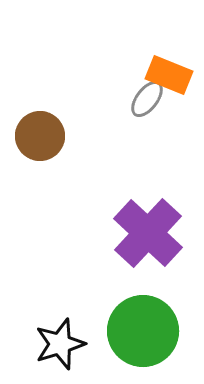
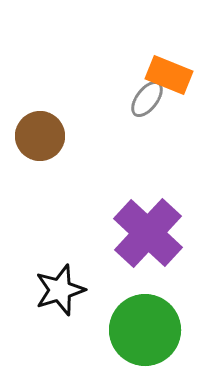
green circle: moved 2 px right, 1 px up
black star: moved 54 px up
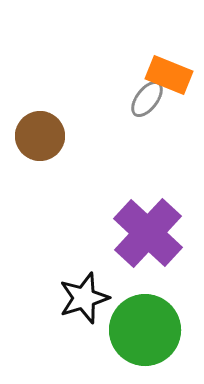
black star: moved 24 px right, 8 px down
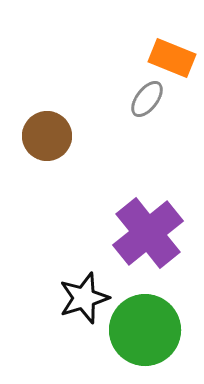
orange rectangle: moved 3 px right, 17 px up
brown circle: moved 7 px right
purple cross: rotated 8 degrees clockwise
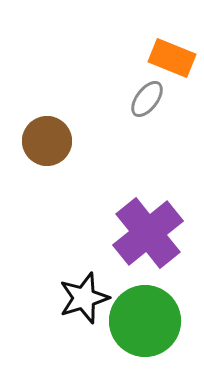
brown circle: moved 5 px down
green circle: moved 9 px up
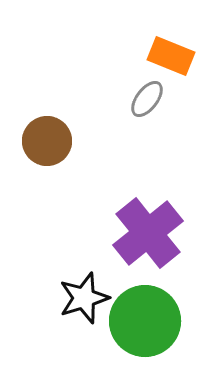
orange rectangle: moved 1 px left, 2 px up
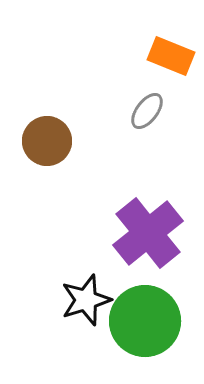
gray ellipse: moved 12 px down
black star: moved 2 px right, 2 px down
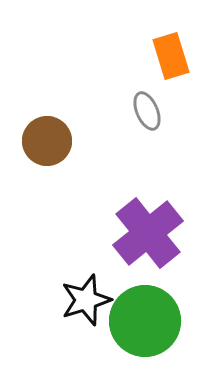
orange rectangle: rotated 51 degrees clockwise
gray ellipse: rotated 60 degrees counterclockwise
